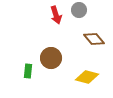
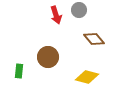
brown circle: moved 3 px left, 1 px up
green rectangle: moved 9 px left
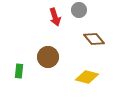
red arrow: moved 1 px left, 2 px down
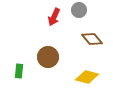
red arrow: moved 1 px left; rotated 42 degrees clockwise
brown diamond: moved 2 px left
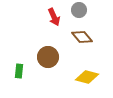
red arrow: rotated 48 degrees counterclockwise
brown diamond: moved 10 px left, 2 px up
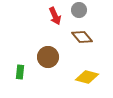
red arrow: moved 1 px right, 1 px up
green rectangle: moved 1 px right, 1 px down
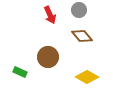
red arrow: moved 5 px left, 1 px up
brown diamond: moved 1 px up
green rectangle: rotated 72 degrees counterclockwise
yellow diamond: rotated 15 degrees clockwise
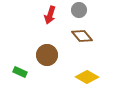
red arrow: rotated 42 degrees clockwise
brown circle: moved 1 px left, 2 px up
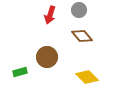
brown circle: moved 2 px down
green rectangle: rotated 40 degrees counterclockwise
yellow diamond: rotated 15 degrees clockwise
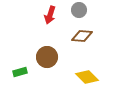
brown diamond: rotated 45 degrees counterclockwise
